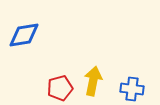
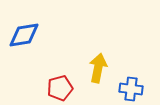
yellow arrow: moved 5 px right, 13 px up
blue cross: moved 1 px left
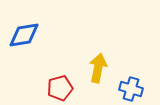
blue cross: rotated 10 degrees clockwise
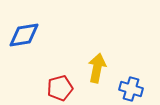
yellow arrow: moved 1 px left
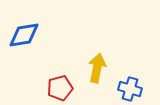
blue cross: moved 1 px left
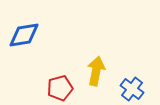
yellow arrow: moved 1 px left, 3 px down
blue cross: moved 2 px right; rotated 20 degrees clockwise
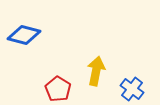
blue diamond: rotated 24 degrees clockwise
red pentagon: moved 2 px left, 1 px down; rotated 25 degrees counterclockwise
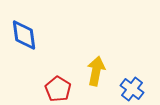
blue diamond: rotated 68 degrees clockwise
